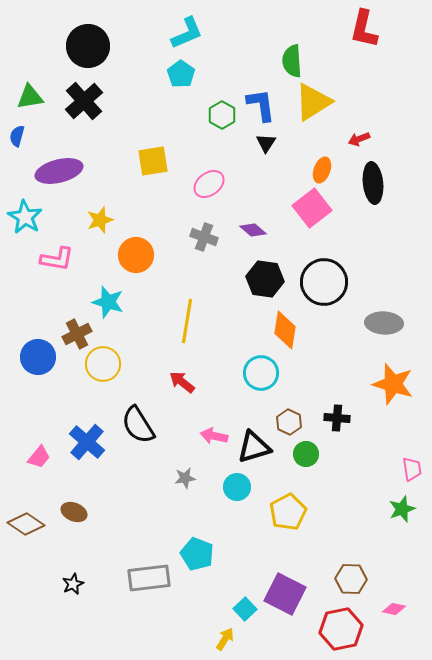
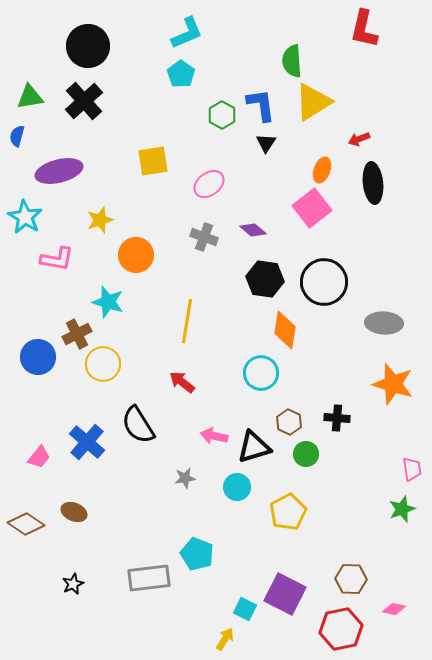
cyan square at (245, 609): rotated 20 degrees counterclockwise
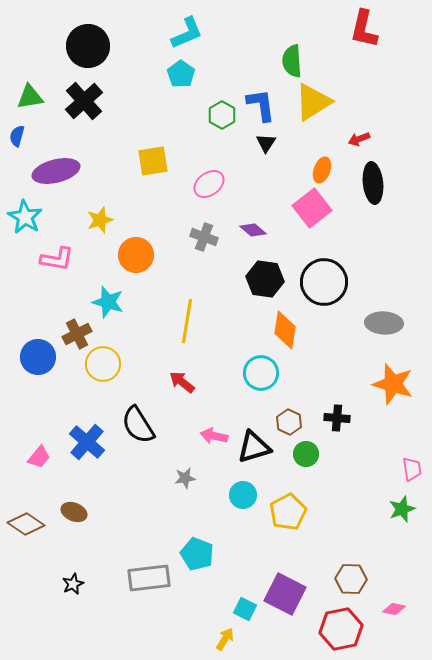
purple ellipse at (59, 171): moved 3 px left
cyan circle at (237, 487): moved 6 px right, 8 px down
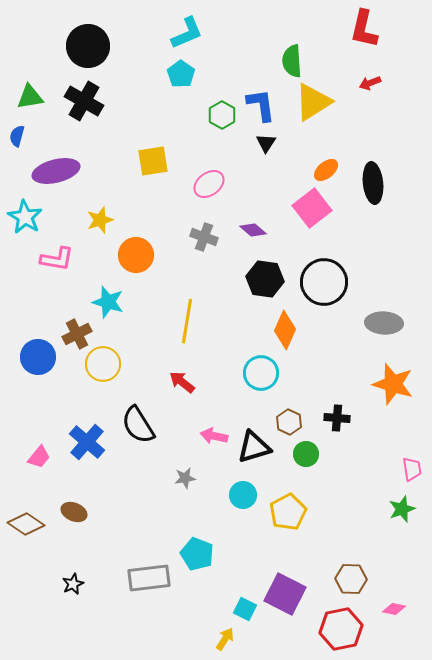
black cross at (84, 101): rotated 18 degrees counterclockwise
red arrow at (359, 139): moved 11 px right, 56 px up
orange ellipse at (322, 170): moved 4 px right; rotated 30 degrees clockwise
orange diamond at (285, 330): rotated 15 degrees clockwise
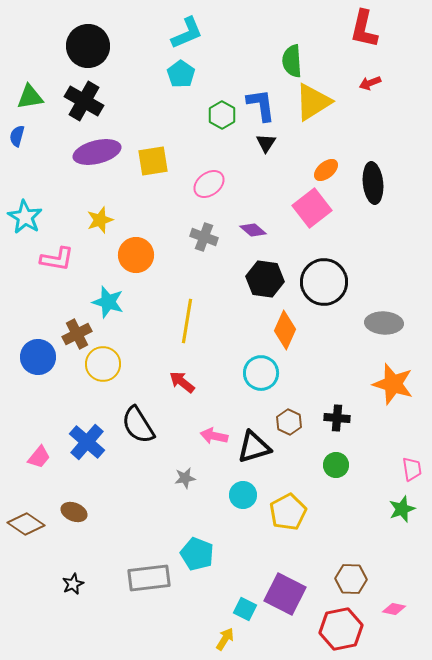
purple ellipse at (56, 171): moved 41 px right, 19 px up
green circle at (306, 454): moved 30 px right, 11 px down
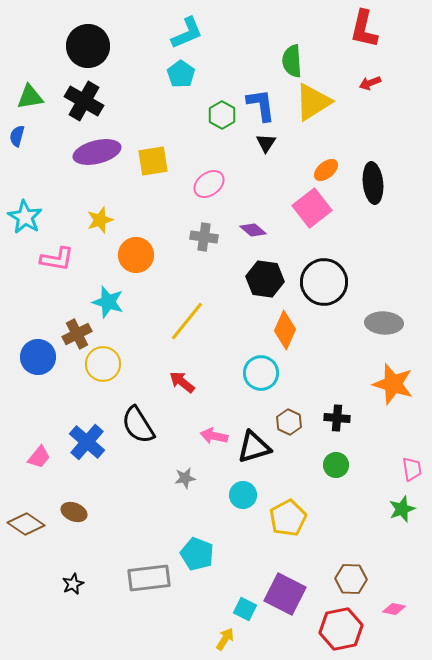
gray cross at (204, 237): rotated 12 degrees counterclockwise
yellow line at (187, 321): rotated 30 degrees clockwise
yellow pentagon at (288, 512): moved 6 px down
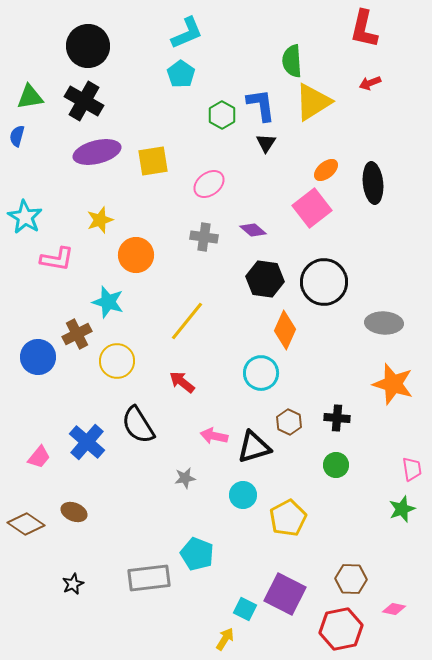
yellow circle at (103, 364): moved 14 px right, 3 px up
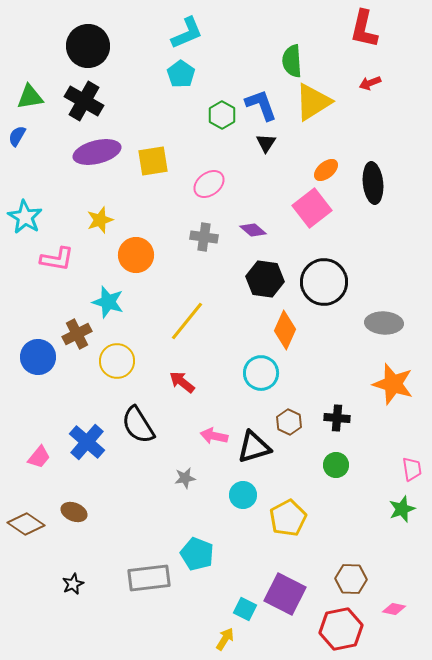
blue L-shape at (261, 105): rotated 12 degrees counterclockwise
blue semicircle at (17, 136): rotated 15 degrees clockwise
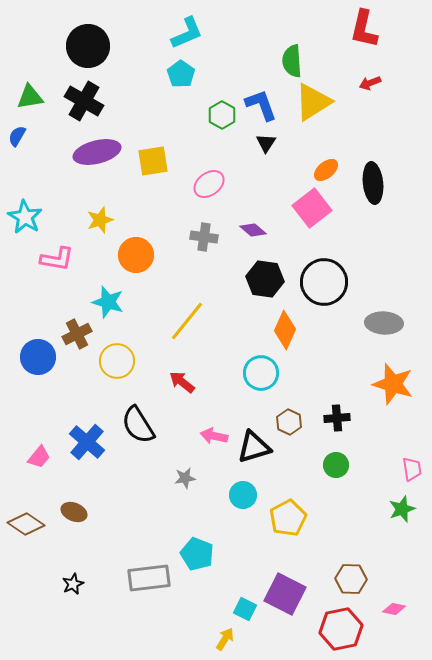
black cross at (337, 418): rotated 10 degrees counterclockwise
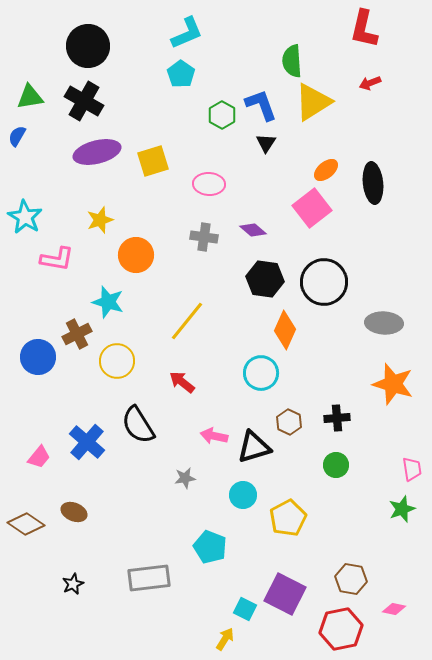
yellow square at (153, 161): rotated 8 degrees counterclockwise
pink ellipse at (209, 184): rotated 40 degrees clockwise
cyan pentagon at (197, 554): moved 13 px right, 7 px up
brown hexagon at (351, 579): rotated 8 degrees clockwise
